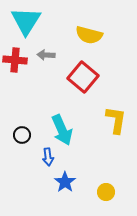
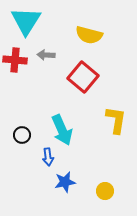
blue star: rotated 25 degrees clockwise
yellow circle: moved 1 px left, 1 px up
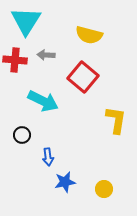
cyan arrow: moved 19 px left, 29 px up; rotated 40 degrees counterclockwise
yellow circle: moved 1 px left, 2 px up
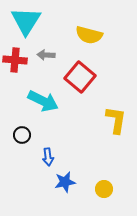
red square: moved 3 px left
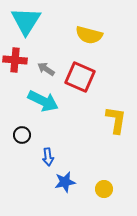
gray arrow: moved 14 px down; rotated 30 degrees clockwise
red square: rotated 16 degrees counterclockwise
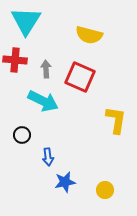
gray arrow: rotated 54 degrees clockwise
yellow circle: moved 1 px right, 1 px down
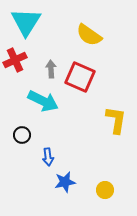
cyan triangle: moved 1 px down
yellow semicircle: rotated 20 degrees clockwise
red cross: rotated 30 degrees counterclockwise
gray arrow: moved 5 px right
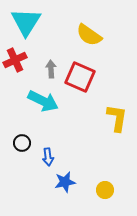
yellow L-shape: moved 1 px right, 2 px up
black circle: moved 8 px down
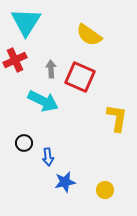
black circle: moved 2 px right
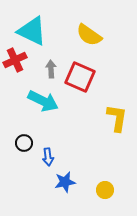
cyan triangle: moved 6 px right, 9 px down; rotated 36 degrees counterclockwise
